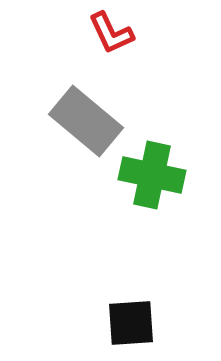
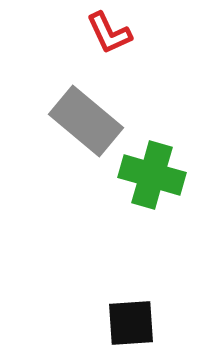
red L-shape: moved 2 px left
green cross: rotated 4 degrees clockwise
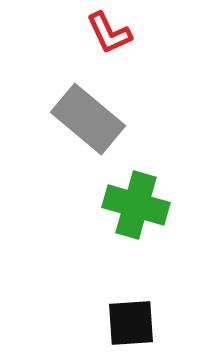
gray rectangle: moved 2 px right, 2 px up
green cross: moved 16 px left, 30 px down
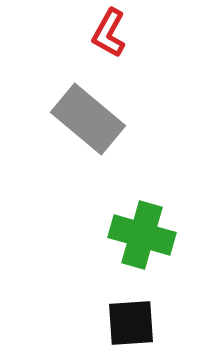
red L-shape: rotated 54 degrees clockwise
green cross: moved 6 px right, 30 px down
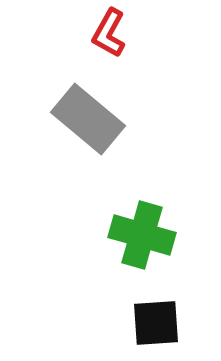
black square: moved 25 px right
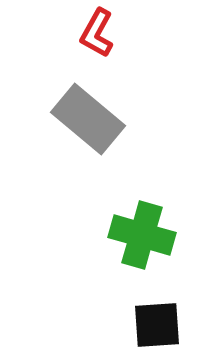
red L-shape: moved 12 px left
black square: moved 1 px right, 2 px down
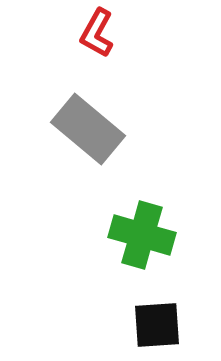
gray rectangle: moved 10 px down
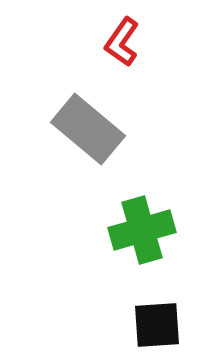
red L-shape: moved 25 px right, 9 px down; rotated 6 degrees clockwise
green cross: moved 5 px up; rotated 32 degrees counterclockwise
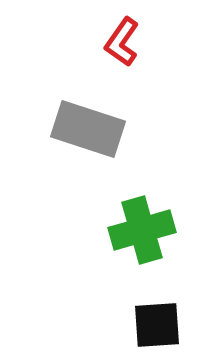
gray rectangle: rotated 22 degrees counterclockwise
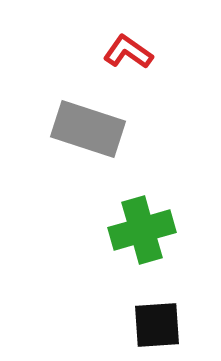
red L-shape: moved 6 px right, 10 px down; rotated 90 degrees clockwise
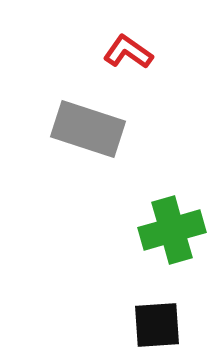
green cross: moved 30 px right
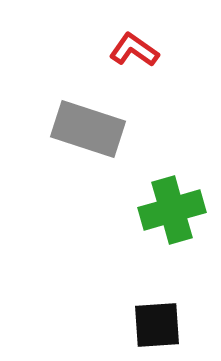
red L-shape: moved 6 px right, 2 px up
green cross: moved 20 px up
